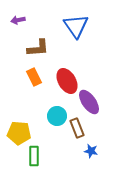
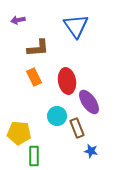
red ellipse: rotated 20 degrees clockwise
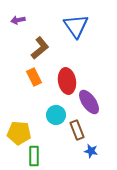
brown L-shape: moved 2 px right; rotated 35 degrees counterclockwise
cyan circle: moved 1 px left, 1 px up
brown rectangle: moved 2 px down
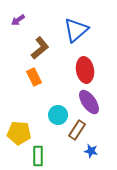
purple arrow: rotated 24 degrees counterclockwise
blue triangle: moved 4 px down; rotated 24 degrees clockwise
red ellipse: moved 18 px right, 11 px up
cyan circle: moved 2 px right
brown rectangle: rotated 54 degrees clockwise
green rectangle: moved 4 px right
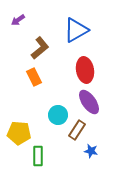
blue triangle: rotated 12 degrees clockwise
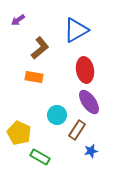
orange rectangle: rotated 54 degrees counterclockwise
cyan circle: moved 1 px left
yellow pentagon: rotated 20 degrees clockwise
blue star: rotated 24 degrees counterclockwise
green rectangle: moved 2 px right, 1 px down; rotated 60 degrees counterclockwise
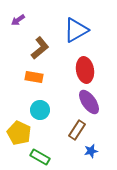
cyan circle: moved 17 px left, 5 px up
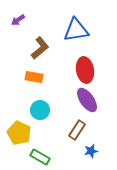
blue triangle: rotated 20 degrees clockwise
purple ellipse: moved 2 px left, 2 px up
